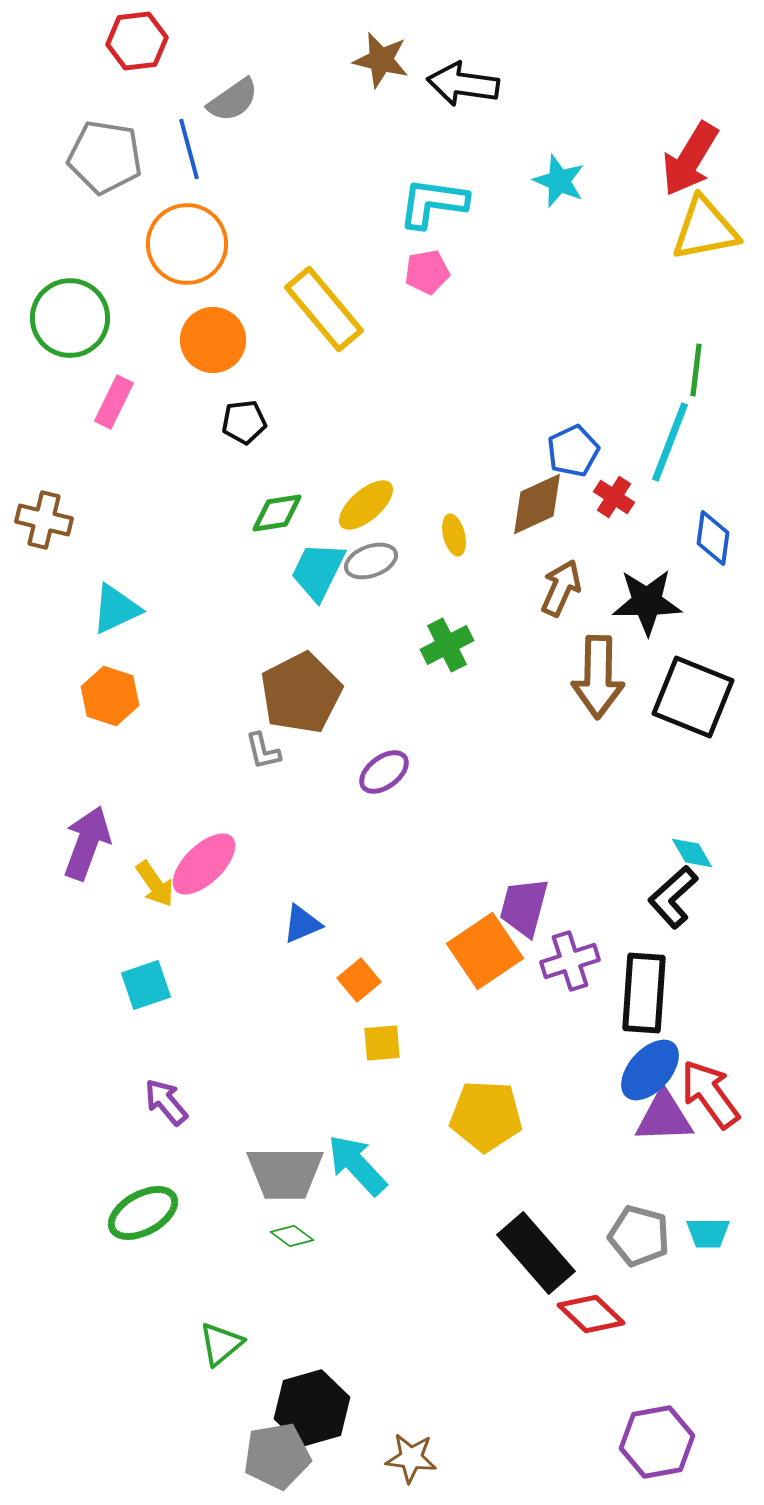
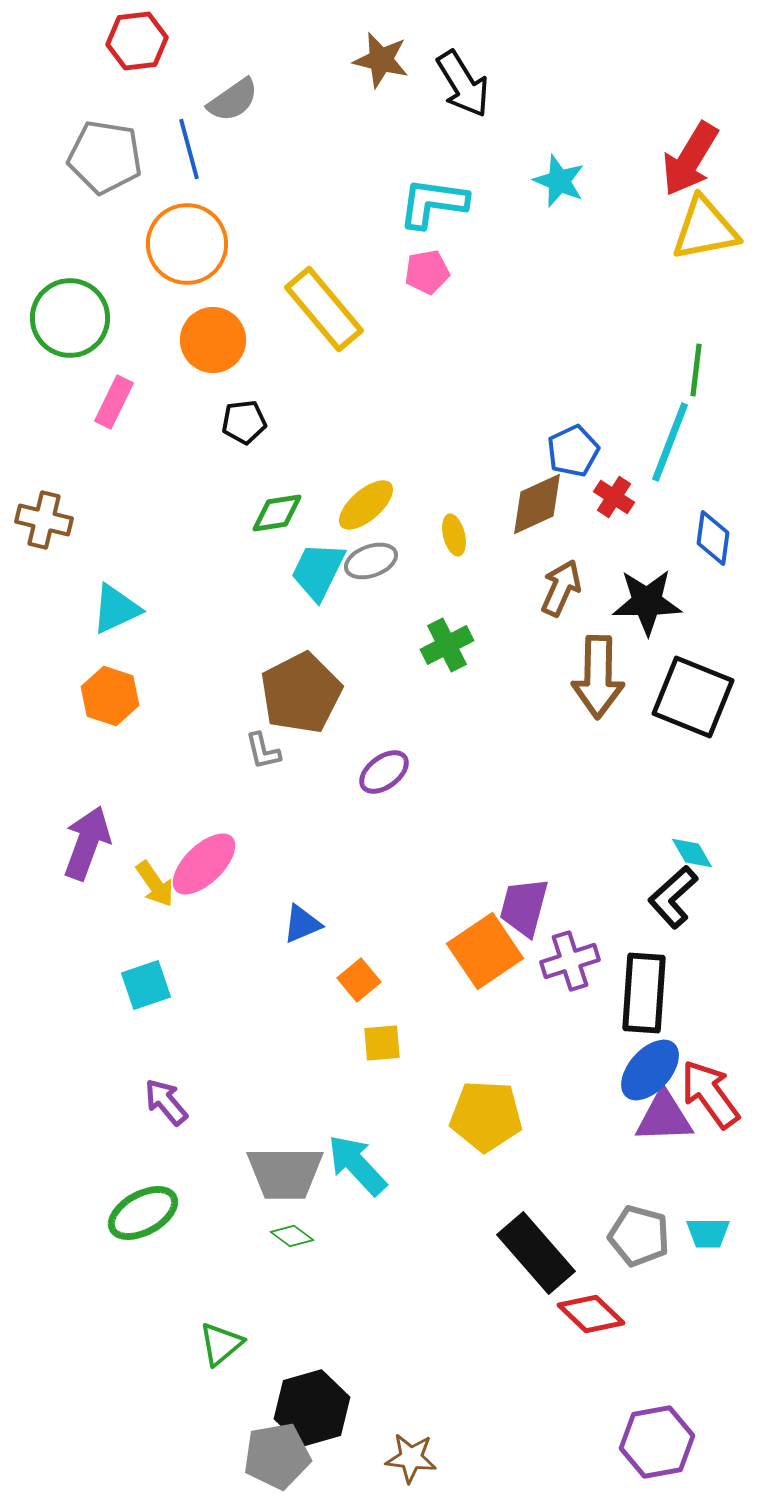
black arrow at (463, 84): rotated 130 degrees counterclockwise
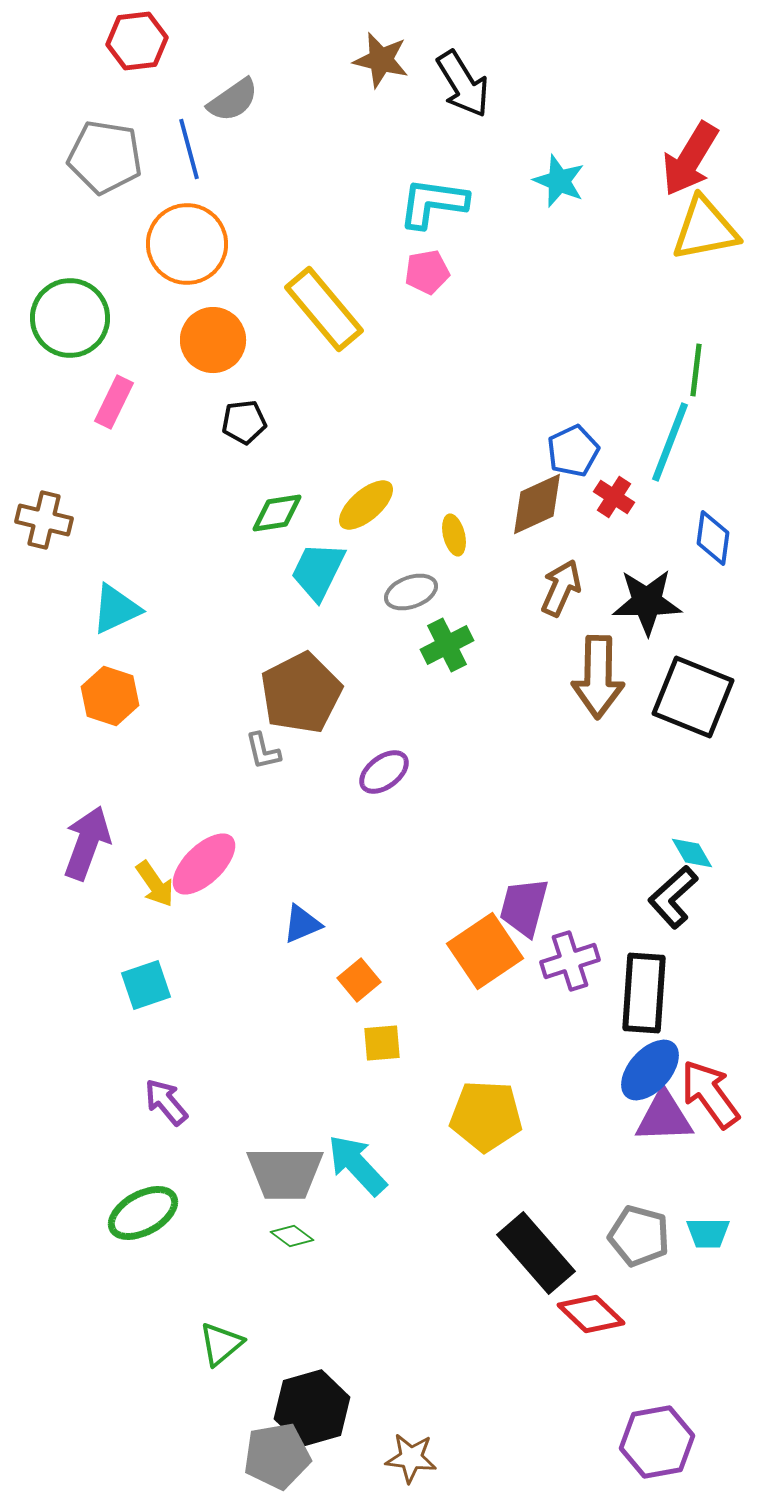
gray ellipse at (371, 561): moved 40 px right, 31 px down
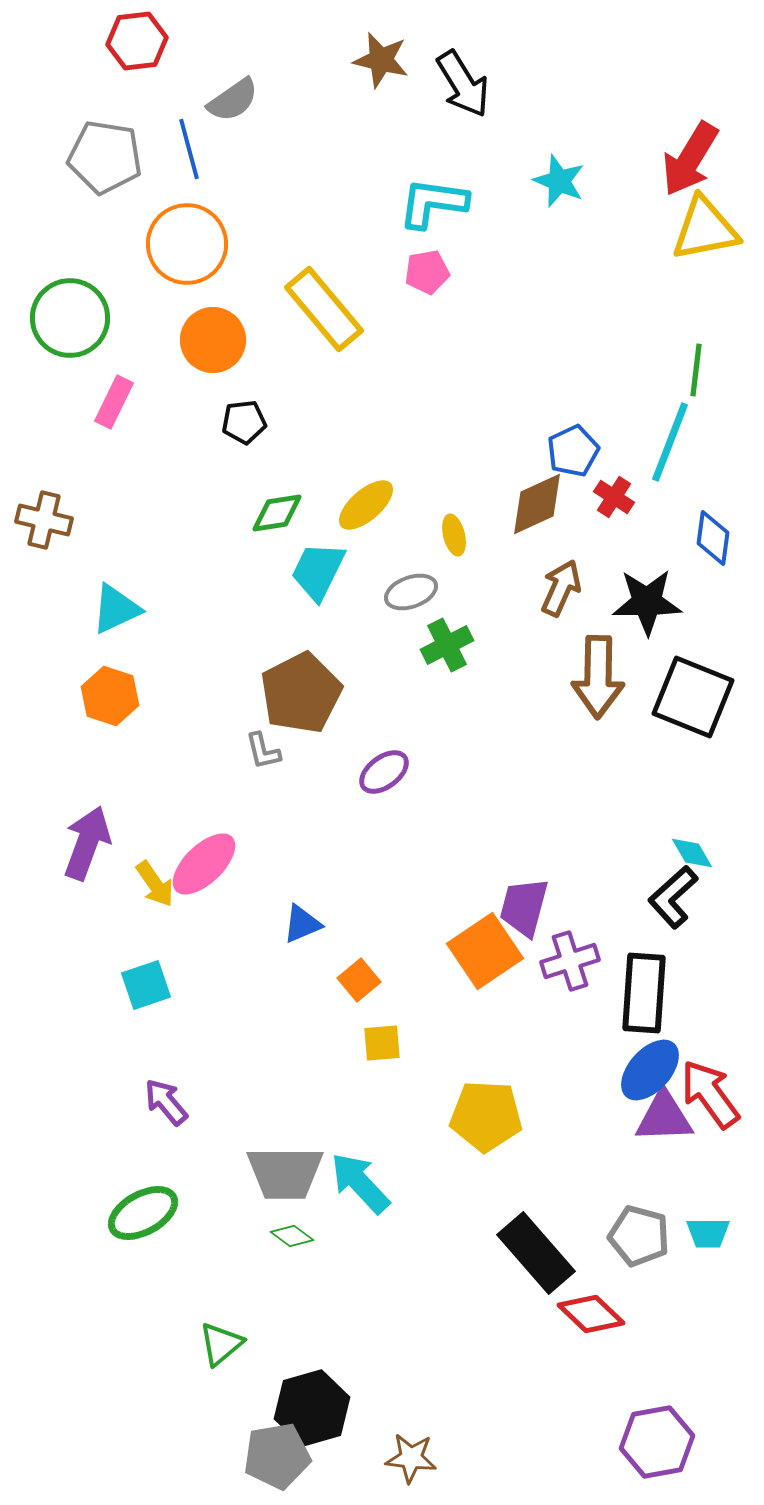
cyan arrow at (357, 1165): moved 3 px right, 18 px down
